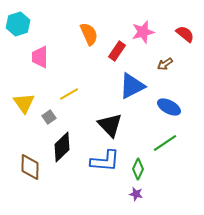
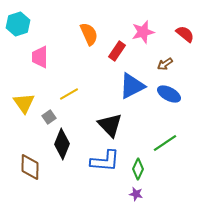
blue ellipse: moved 13 px up
black diamond: moved 3 px up; rotated 24 degrees counterclockwise
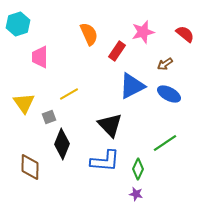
gray square: rotated 16 degrees clockwise
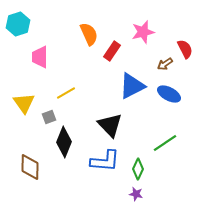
red semicircle: moved 15 px down; rotated 24 degrees clockwise
red rectangle: moved 5 px left
yellow line: moved 3 px left, 1 px up
black diamond: moved 2 px right, 2 px up
